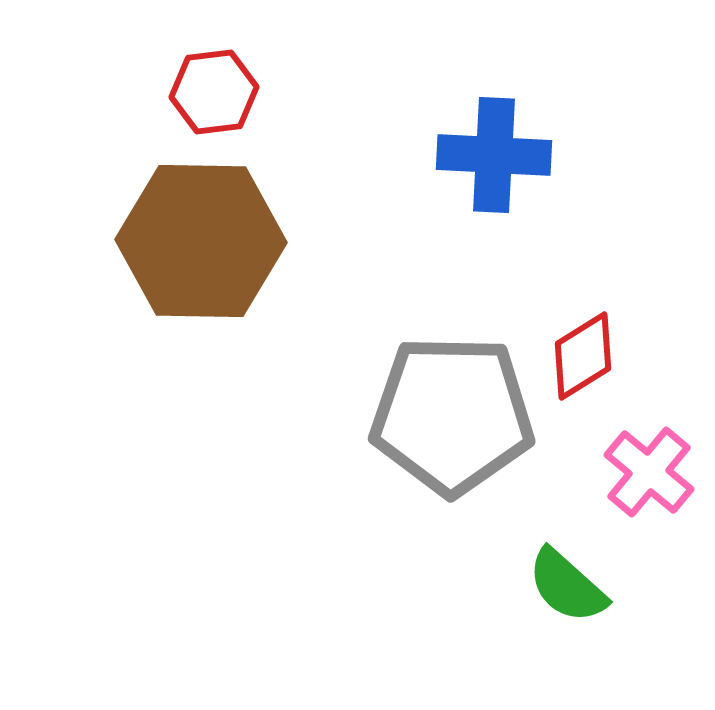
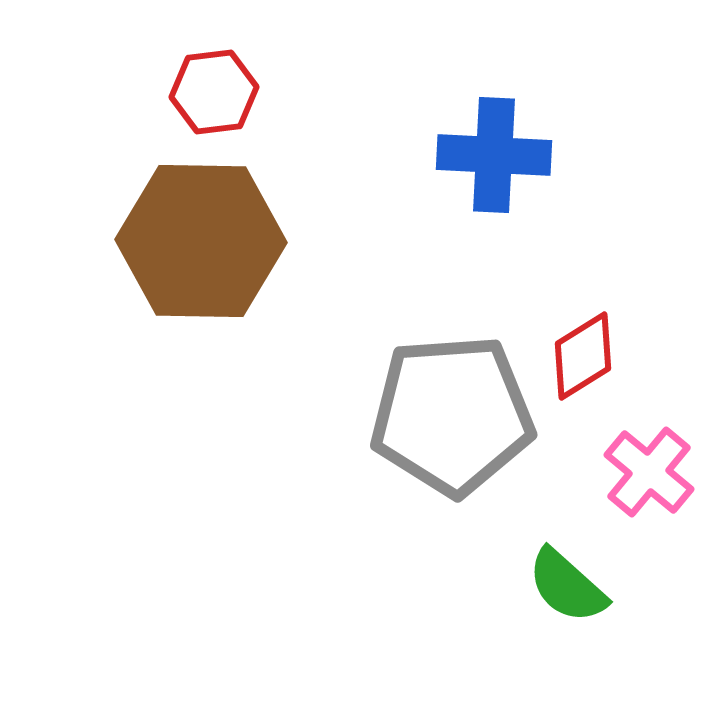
gray pentagon: rotated 5 degrees counterclockwise
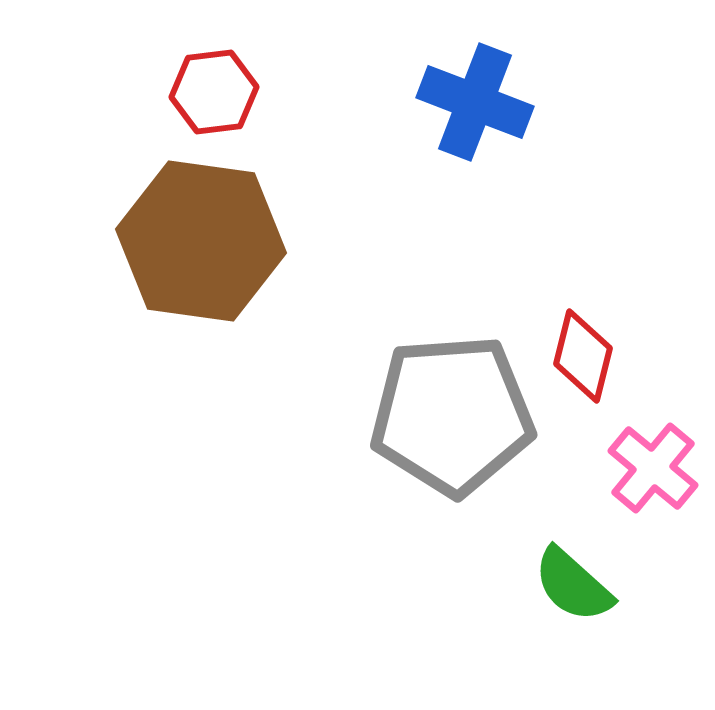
blue cross: moved 19 px left, 53 px up; rotated 18 degrees clockwise
brown hexagon: rotated 7 degrees clockwise
red diamond: rotated 44 degrees counterclockwise
pink cross: moved 4 px right, 4 px up
green semicircle: moved 6 px right, 1 px up
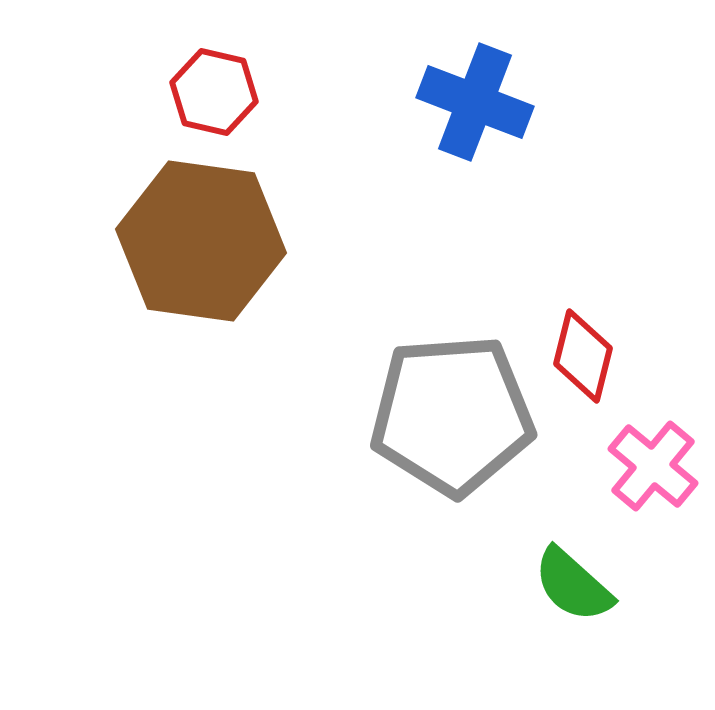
red hexagon: rotated 20 degrees clockwise
pink cross: moved 2 px up
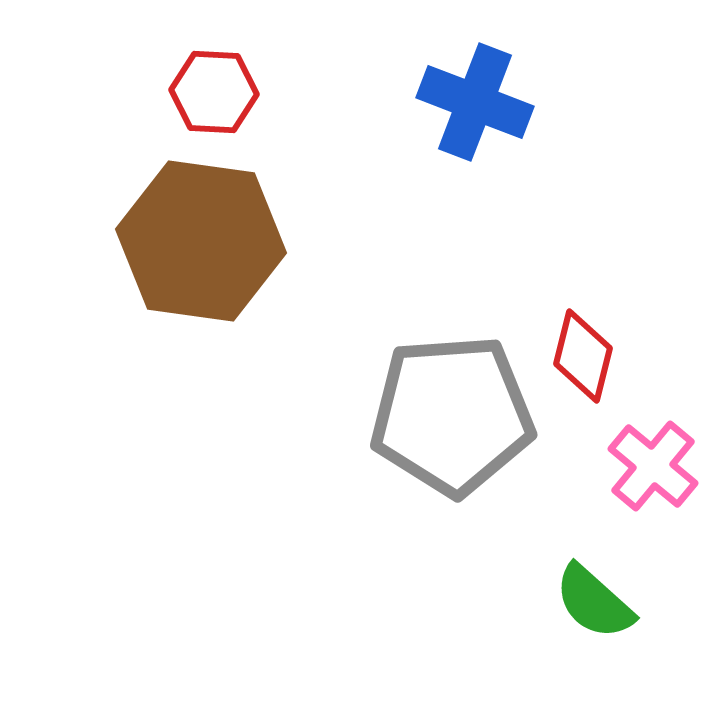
red hexagon: rotated 10 degrees counterclockwise
green semicircle: moved 21 px right, 17 px down
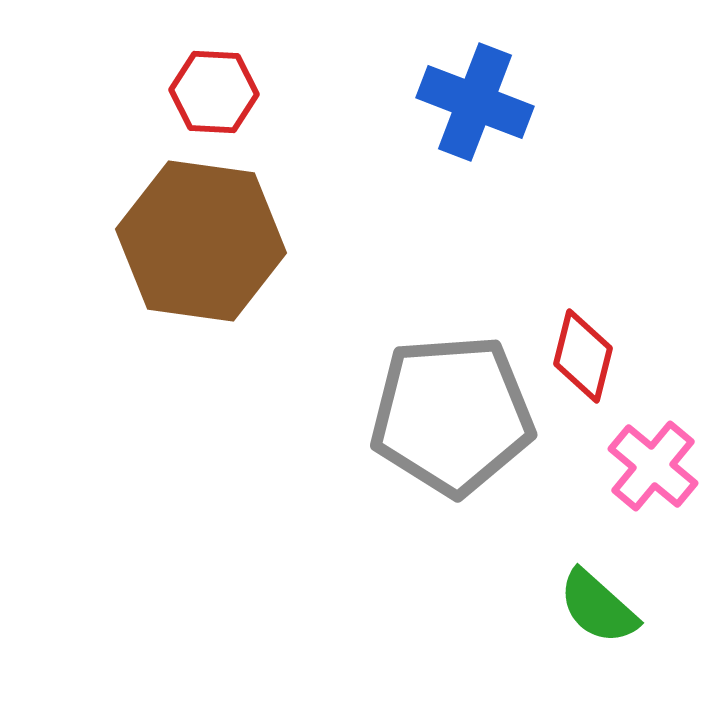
green semicircle: moved 4 px right, 5 px down
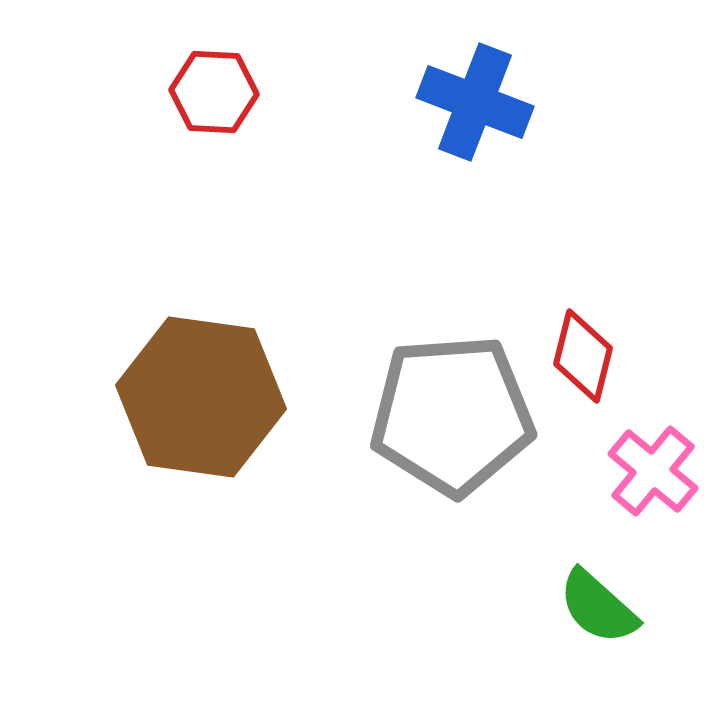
brown hexagon: moved 156 px down
pink cross: moved 5 px down
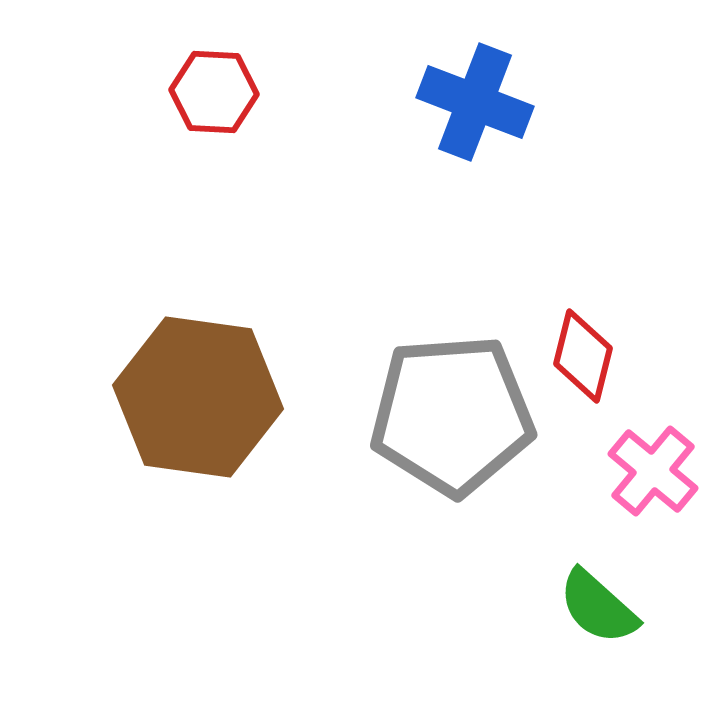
brown hexagon: moved 3 px left
